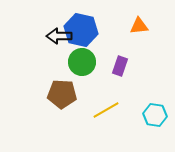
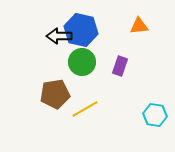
brown pentagon: moved 7 px left; rotated 12 degrees counterclockwise
yellow line: moved 21 px left, 1 px up
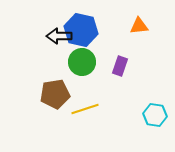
yellow line: rotated 12 degrees clockwise
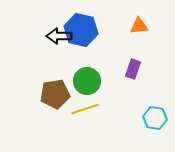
green circle: moved 5 px right, 19 px down
purple rectangle: moved 13 px right, 3 px down
cyan hexagon: moved 3 px down
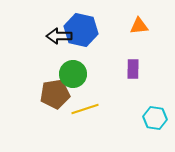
purple rectangle: rotated 18 degrees counterclockwise
green circle: moved 14 px left, 7 px up
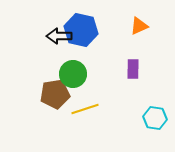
orange triangle: rotated 18 degrees counterclockwise
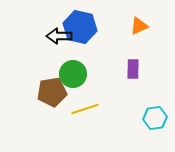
blue hexagon: moved 1 px left, 3 px up
brown pentagon: moved 3 px left, 2 px up
cyan hexagon: rotated 15 degrees counterclockwise
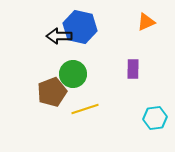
orange triangle: moved 7 px right, 4 px up
brown pentagon: rotated 12 degrees counterclockwise
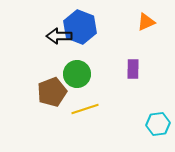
blue hexagon: rotated 8 degrees clockwise
green circle: moved 4 px right
cyan hexagon: moved 3 px right, 6 px down
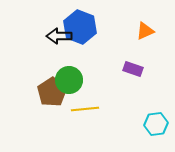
orange triangle: moved 1 px left, 9 px down
purple rectangle: rotated 72 degrees counterclockwise
green circle: moved 8 px left, 6 px down
brown pentagon: rotated 12 degrees counterclockwise
yellow line: rotated 12 degrees clockwise
cyan hexagon: moved 2 px left
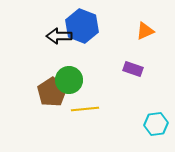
blue hexagon: moved 2 px right, 1 px up
